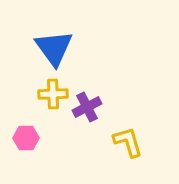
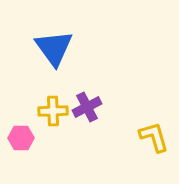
yellow cross: moved 17 px down
pink hexagon: moved 5 px left
yellow L-shape: moved 26 px right, 5 px up
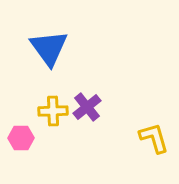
blue triangle: moved 5 px left
purple cross: rotated 12 degrees counterclockwise
yellow L-shape: moved 1 px down
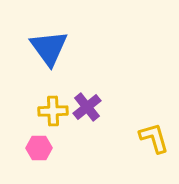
pink hexagon: moved 18 px right, 10 px down
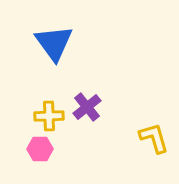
blue triangle: moved 5 px right, 5 px up
yellow cross: moved 4 px left, 5 px down
pink hexagon: moved 1 px right, 1 px down
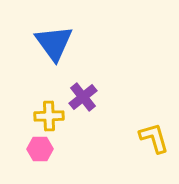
purple cross: moved 4 px left, 10 px up
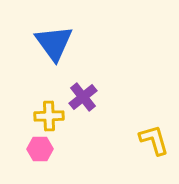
yellow L-shape: moved 2 px down
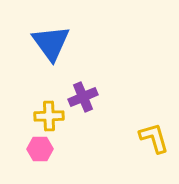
blue triangle: moved 3 px left
purple cross: rotated 16 degrees clockwise
yellow L-shape: moved 2 px up
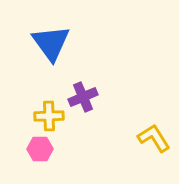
yellow L-shape: rotated 16 degrees counterclockwise
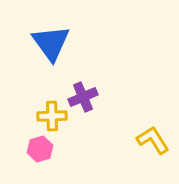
yellow cross: moved 3 px right
yellow L-shape: moved 1 px left, 2 px down
pink hexagon: rotated 15 degrees counterclockwise
